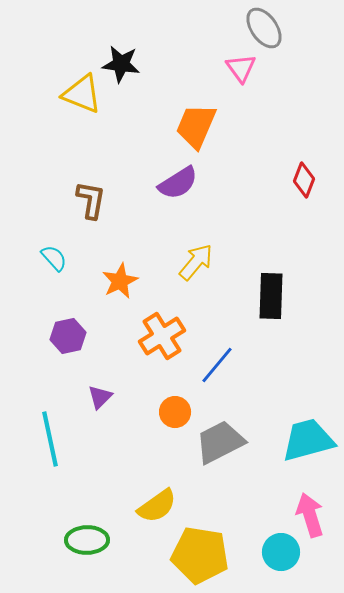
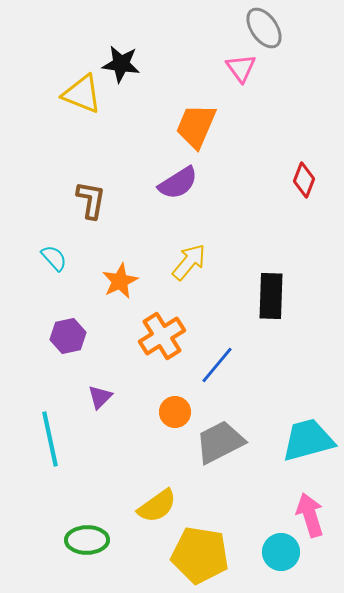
yellow arrow: moved 7 px left
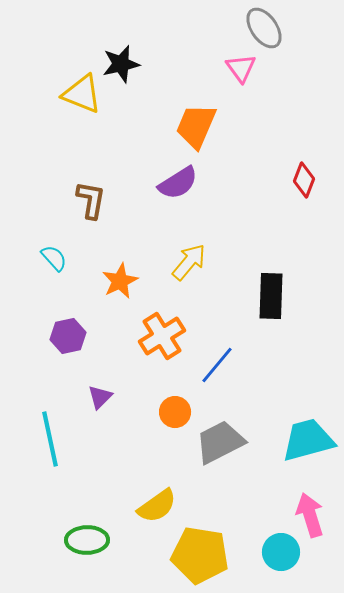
black star: rotated 21 degrees counterclockwise
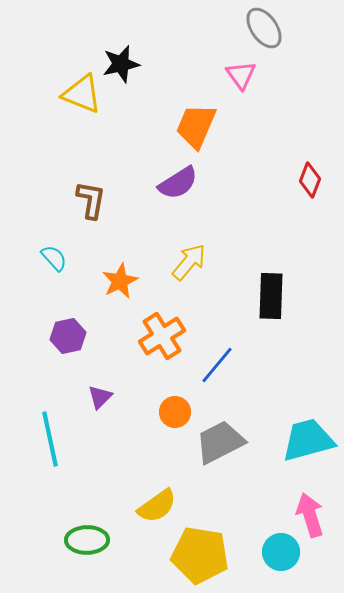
pink triangle: moved 7 px down
red diamond: moved 6 px right
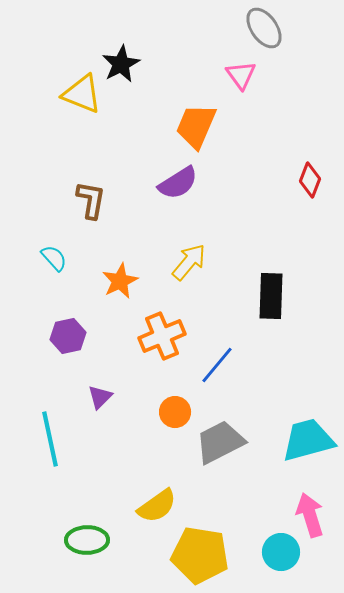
black star: rotated 15 degrees counterclockwise
orange cross: rotated 9 degrees clockwise
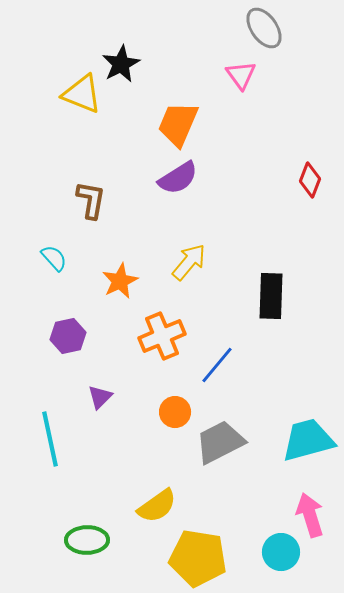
orange trapezoid: moved 18 px left, 2 px up
purple semicircle: moved 5 px up
yellow pentagon: moved 2 px left, 3 px down
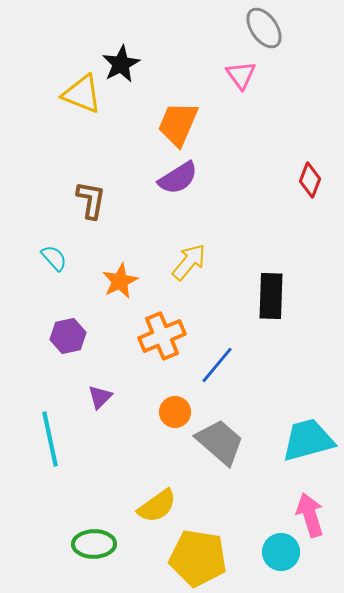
gray trapezoid: rotated 68 degrees clockwise
green ellipse: moved 7 px right, 4 px down
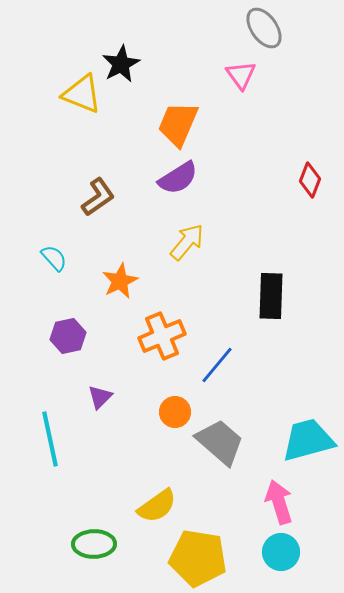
brown L-shape: moved 7 px right, 3 px up; rotated 45 degrees clockwise
yellow arrow: moved 2 px left, 20 px up
pink arrow: moved 31 px left, 13 px up
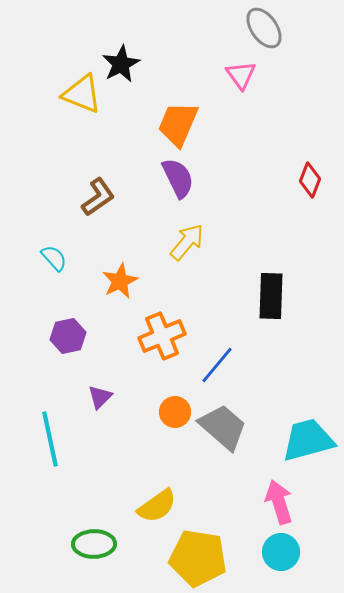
purple semicircle: rotated 84 degrees counterclockwise
gray trapezoid: moved 3 px right, 15 px up
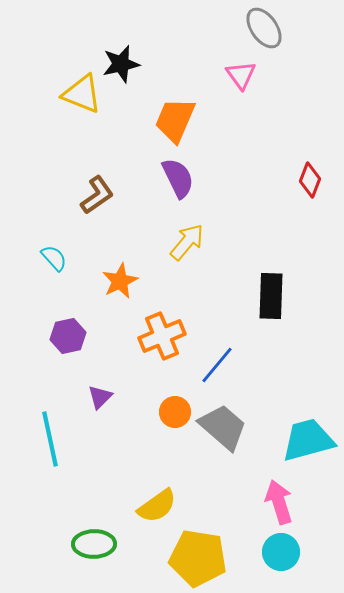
black star: rotated 15 degrees clockwise
orange trapezoid: moved 3 px left, 4 px up
brown L-shape: moved 1 px left, 2 px up
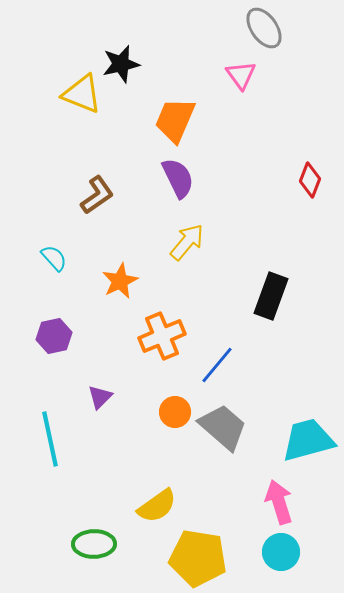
black rectangle: rotated 18 degrees clockwise
purple hexagon: moved 14 px left
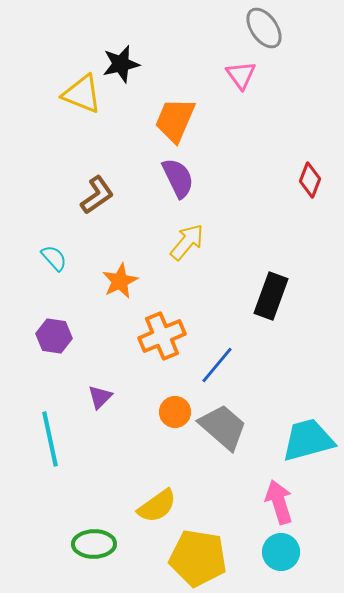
purple hexagon: rotated 20 degrees clockwise
